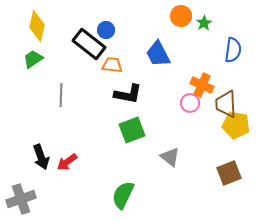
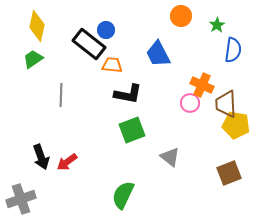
green star: moved 13 px right, 2 px down
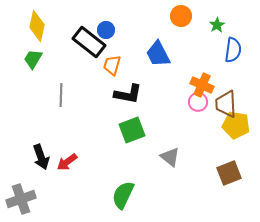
black rectangle: moved 2 px up
green trapezoid: rotated 25 degrees counterclockwise
orange trapezoid: rotated 80 degrees counterclockwise
pink circle: moved 8 px right, 1 px up
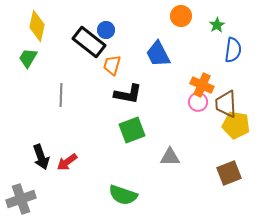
green trapezoid: moved 5 px left, 1 px up
gray triangle: rotated 40 degrees counterclockwise
green semicircle: rotated 96 degrees counterclockwise
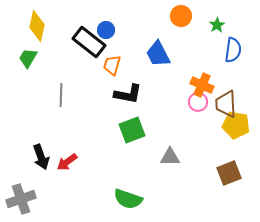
green semicircle: moved 5 px right, 4 px down
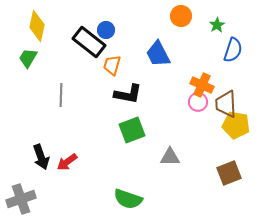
blue semicircle: rotated 10 degrees clockwise
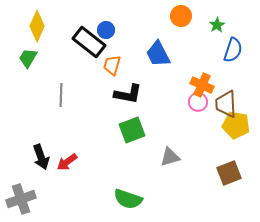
yellow diamond: rotated 12 degrees clockwise
gray triangle: rotated 15 degrees counterclockwise
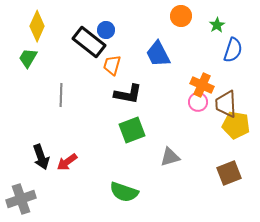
green semicircle: moved 4 px left, 7 px up
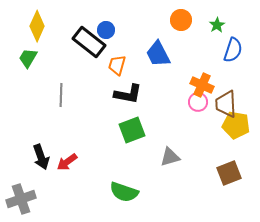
orange circle: moved 4 px down
orange trapezoid: moved 5 px right
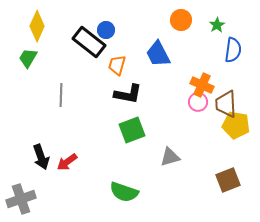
blue semicircle: rotated 10 degrees counterclockwise
brown square: moved 1 px left, 7 px down
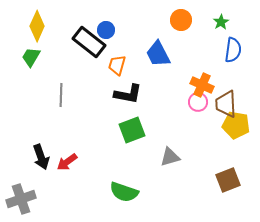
green star: moved 4 px right, 3 px up
green trapezoid: moved 3 px right, 1 px up
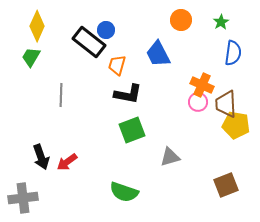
blue semicircle: moved 3 px down
brown square: moved 2 px left, 5 px down
gray cross: moved 2 px right, 1 px up; rotated 12 degrees clockwise
